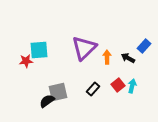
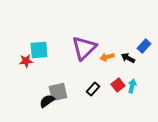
orange arrow: rotated 104 degrees counterclockwise
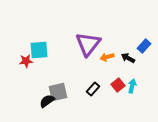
purple triangle: moved 4 px right, 4 px up; rotated 8 degrees counterclockwise
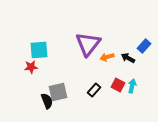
red star: moved 5 px right, 6 px down
red square: rotated 24 degrees counterclockwise
black rectangle: moved 1 px right, 1 px down
black semicircle: rotated 105 degrees clockwise
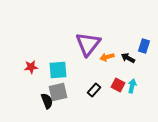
blue rectangle: rotated 24 degrees counterclockwise
cyan square: moved 19 px right, 20 px down
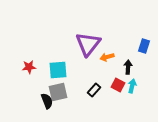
black arrow: moved 9 px down; rotated 64 degrees clockwise
red star: moved 2 px left
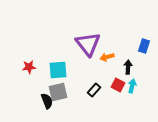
purple triangle: rotated 16 degrees counterclockwise
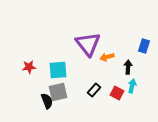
red square: moved 1 px left, 8 px down
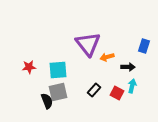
black arrow: rotated 88 degrees clockwise
